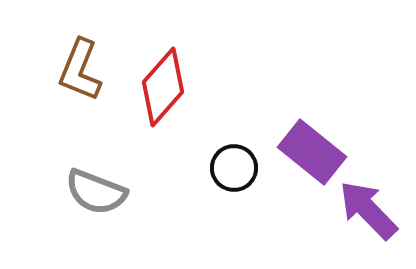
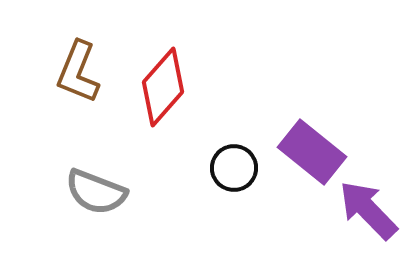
brown L-shape: moved 2 px left, 2 px down
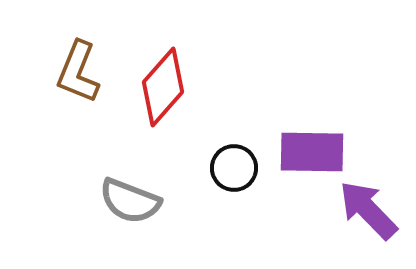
purple rectangle: rotated 38 degrees counterclockwise
gray semicircle: moved 34 px right, 9 px down
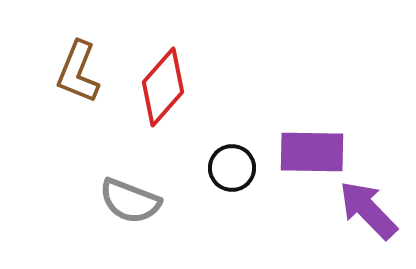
black circle: moved 2 px left
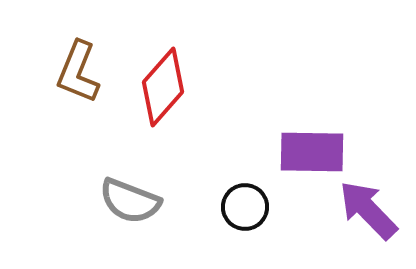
black circle: moved 13 px right, 39 px down
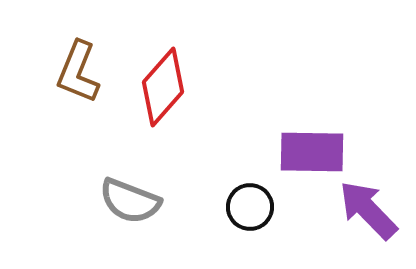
black circle: moved 5 px right
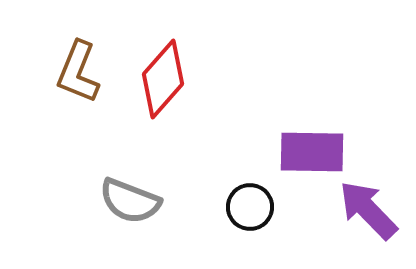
red diamond: moved 8 px up
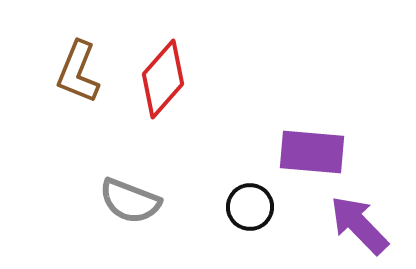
purple rectangle: rotated 4 degrees clockwise
purple arrow: moved 9 px left, 15 px down
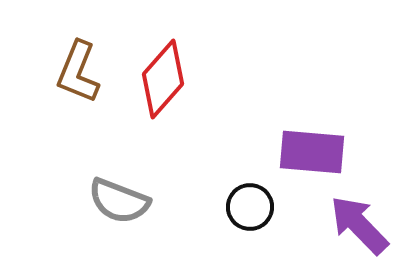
gray semicircle: moved 11 px left
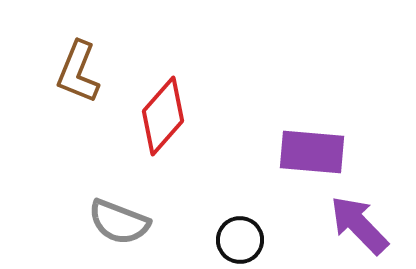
red diamond: moved 37 px down
gray semicircle: moved 21 px down
black circle: moved 10 px left, 33 px down
